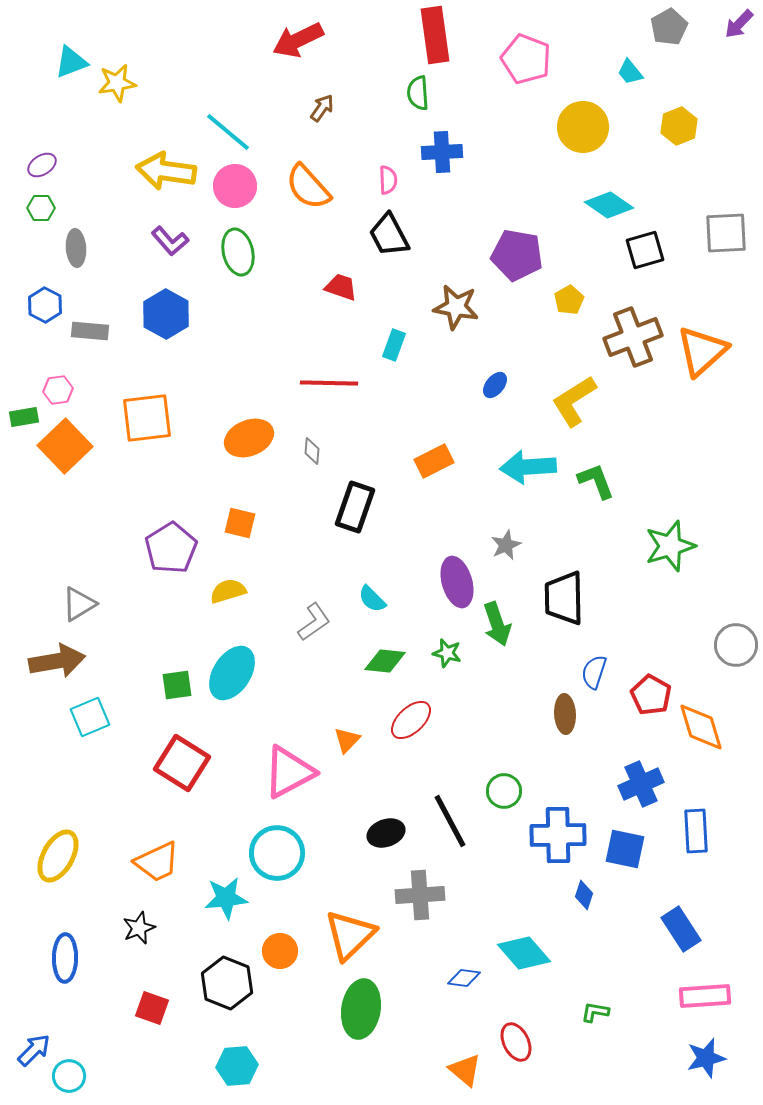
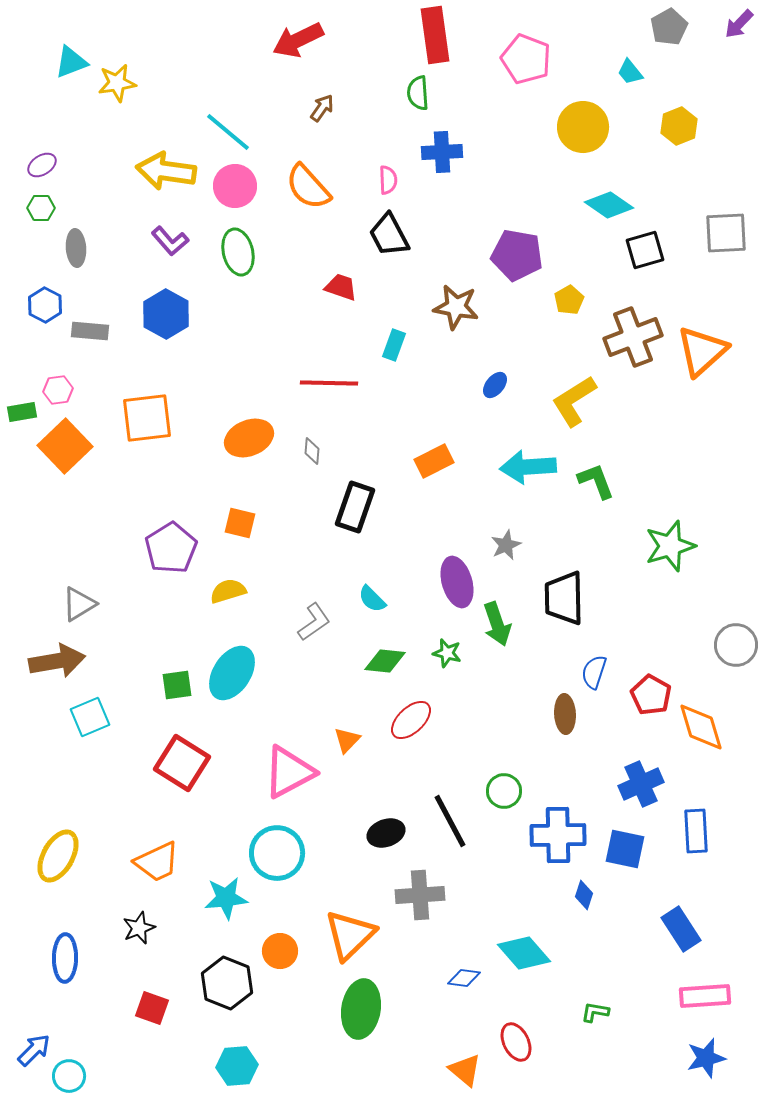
green rectangle at (24, 417): moved 2 px left, 5 px up
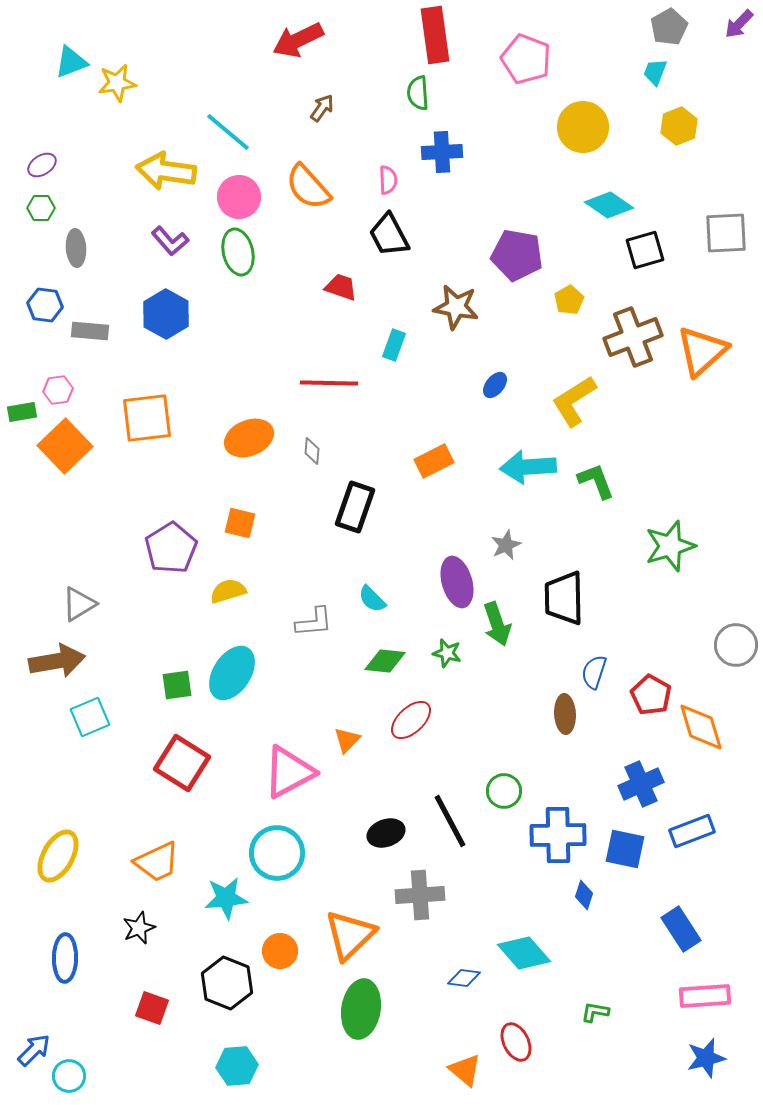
cyan trapezoid at (630, 72): moved 25 px right; rotated 60 degrees clockwise
pink circle at (235, 186): moved 4 px right, 11 px down
blue hexagon at (45, 305): rotated 20 degrees counterclockwise
gray L-shape at (314, 622): rotated 30 degrees clockwise
blue rectangle at (696, 831): moved 4 px left; rotated 72 degrees clockwise
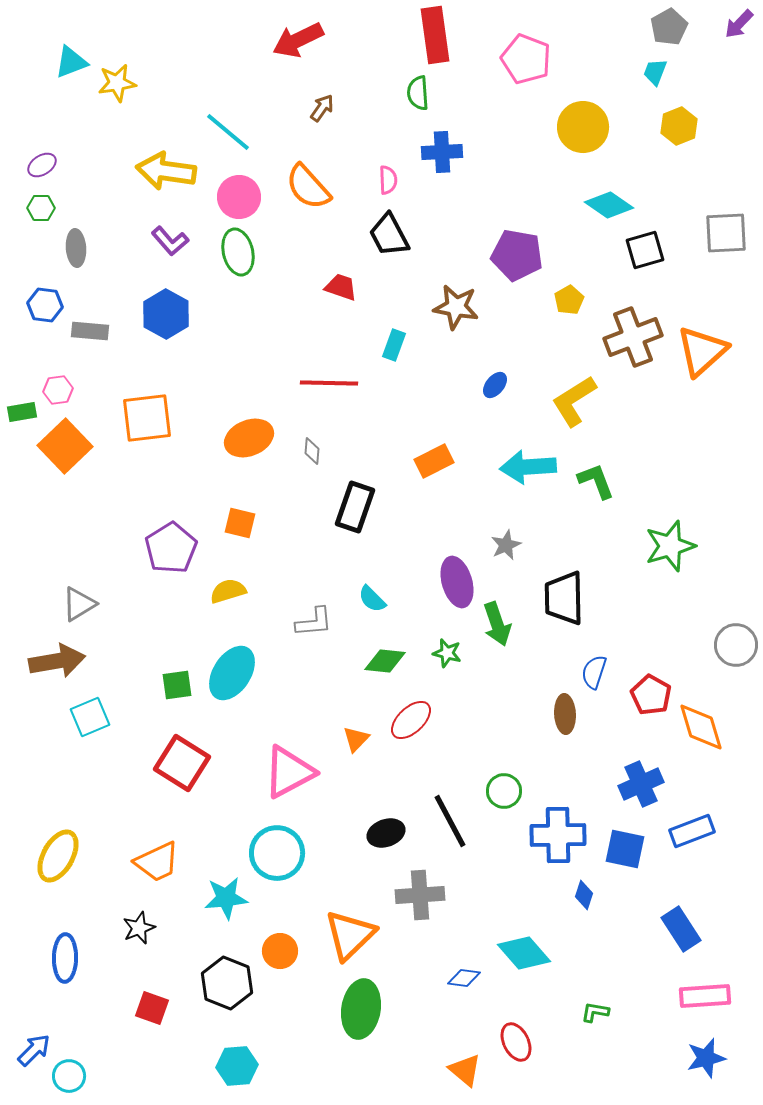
orange triangle at (347, 740): moved 9 px right, 1 px up
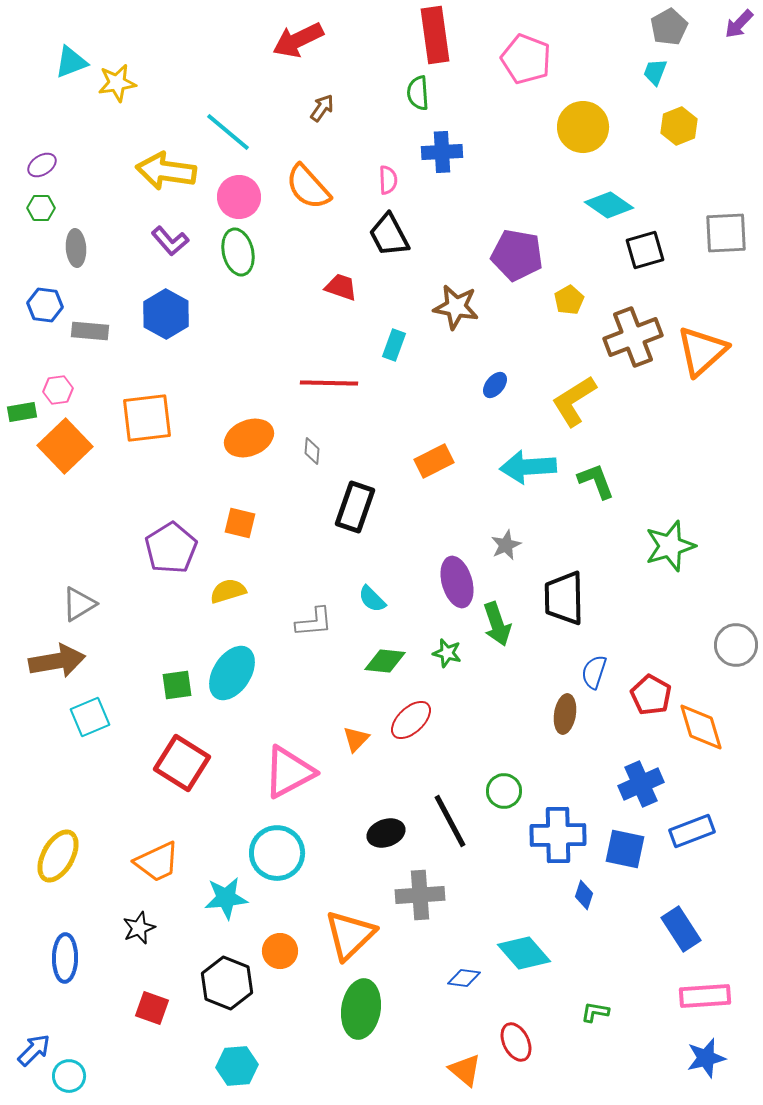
brown ellipse at (565, 714): rotated 12 degrees clockwise
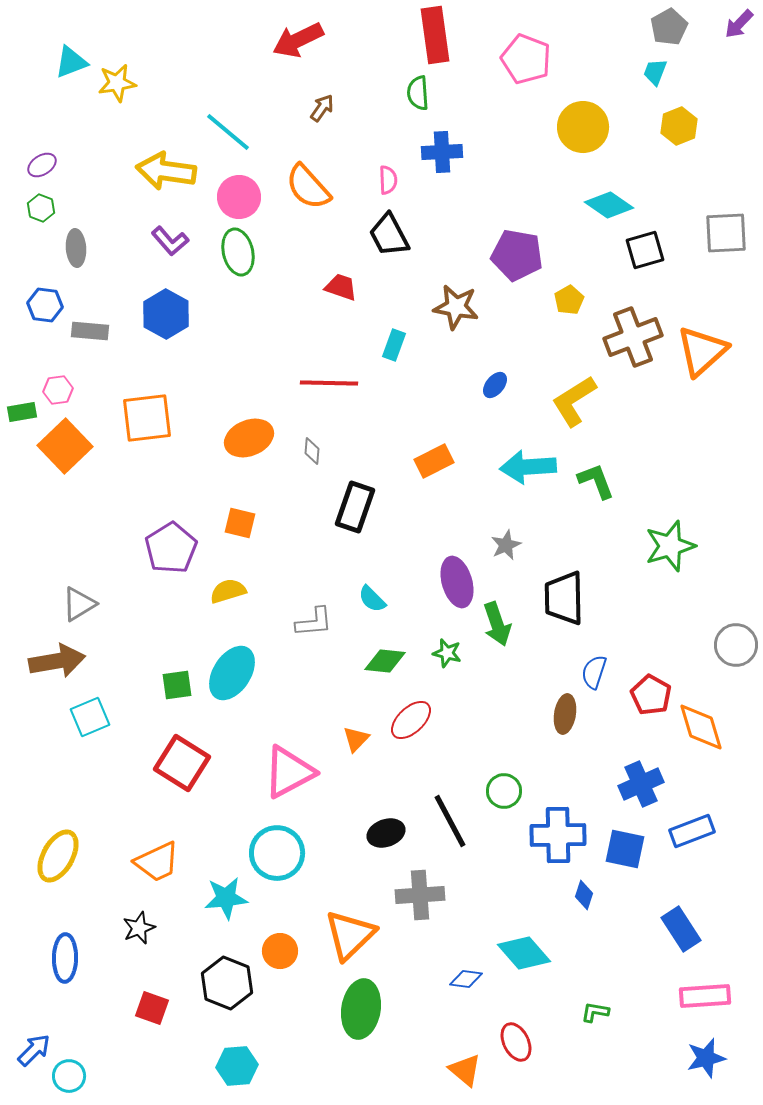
green hexagon at (41, 208): rotated 20 degrees clockwise
blue diamond at (464, 978): moved 2 px right, 1 px down
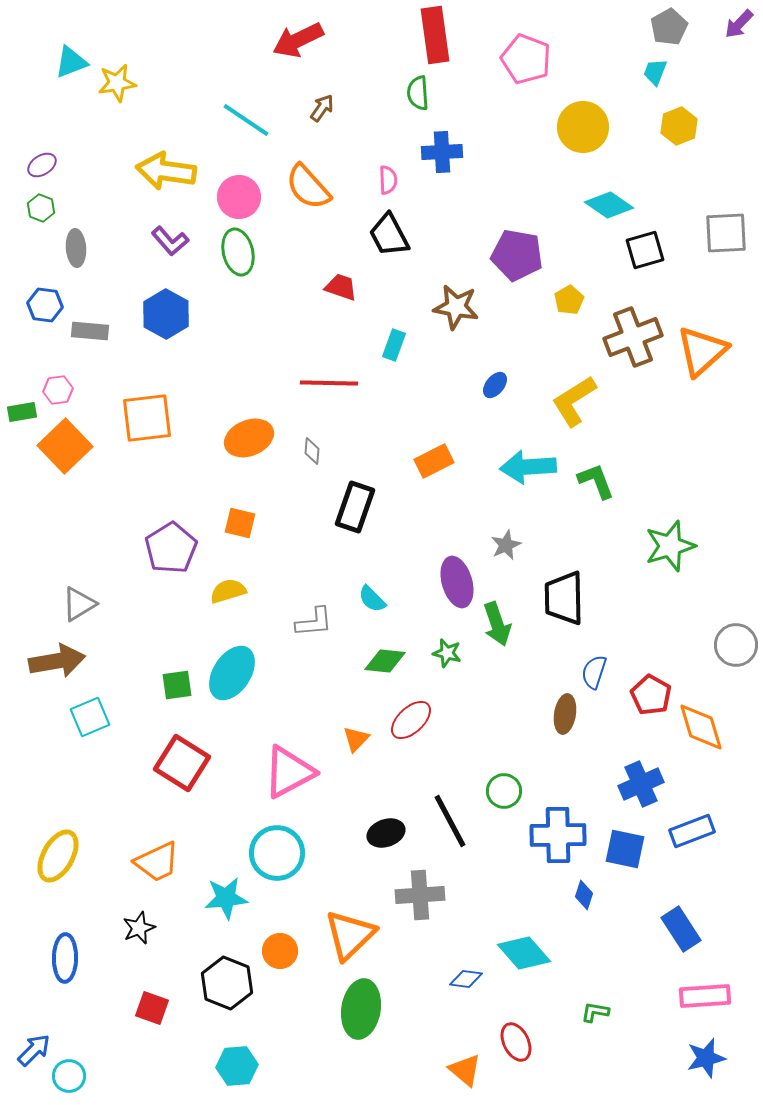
cyan line at (228, 132): moved 18 px right, 12 px up; rotated 6 degrees counterclockwise
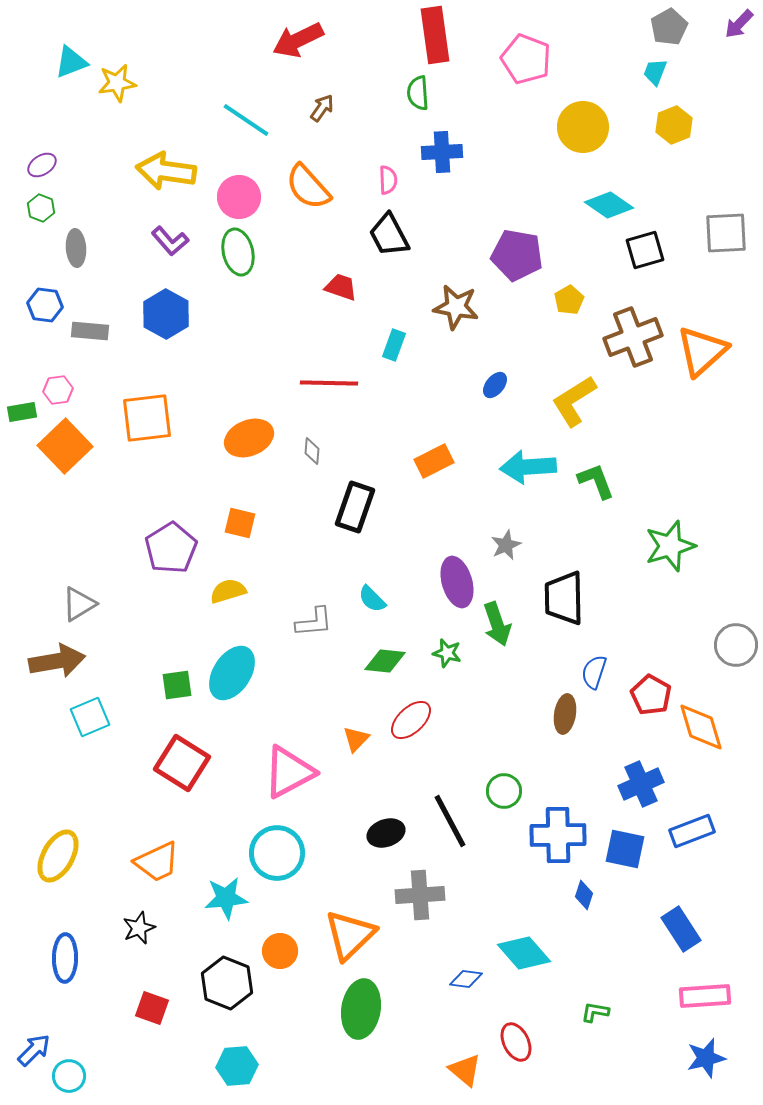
yellow hexagon at (679, 126): moved 5 px left, 1 px up
